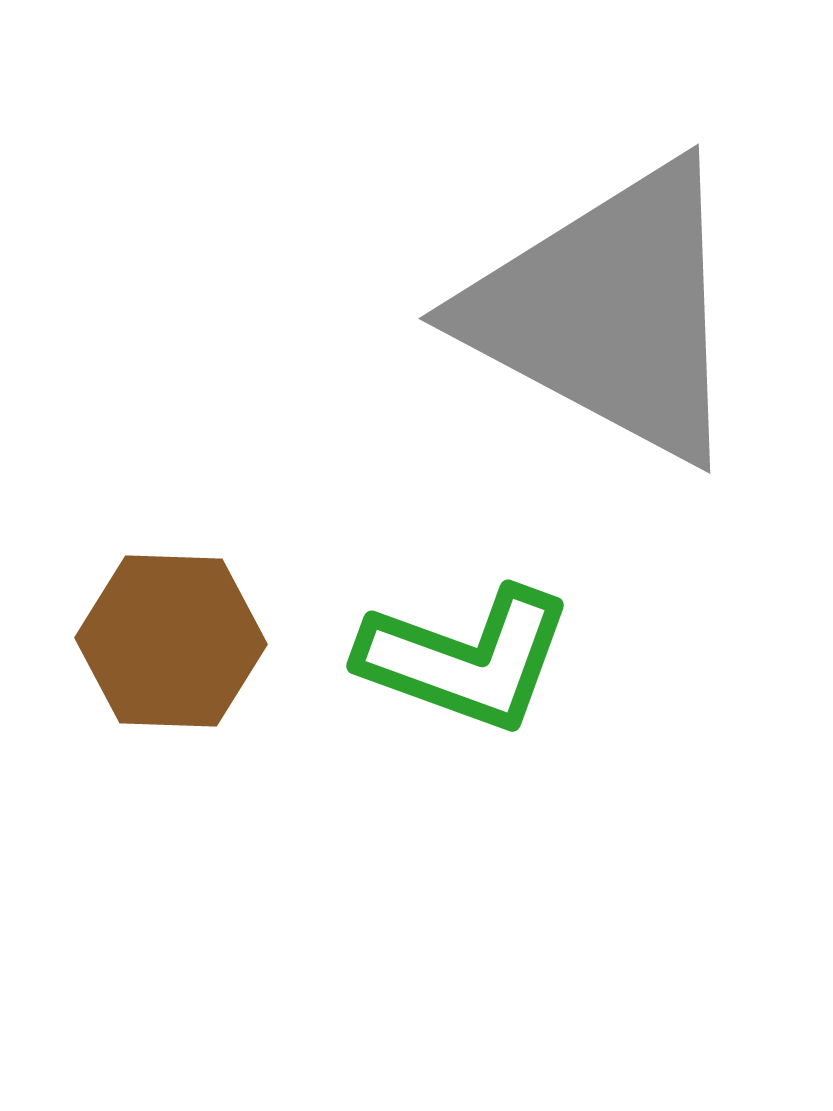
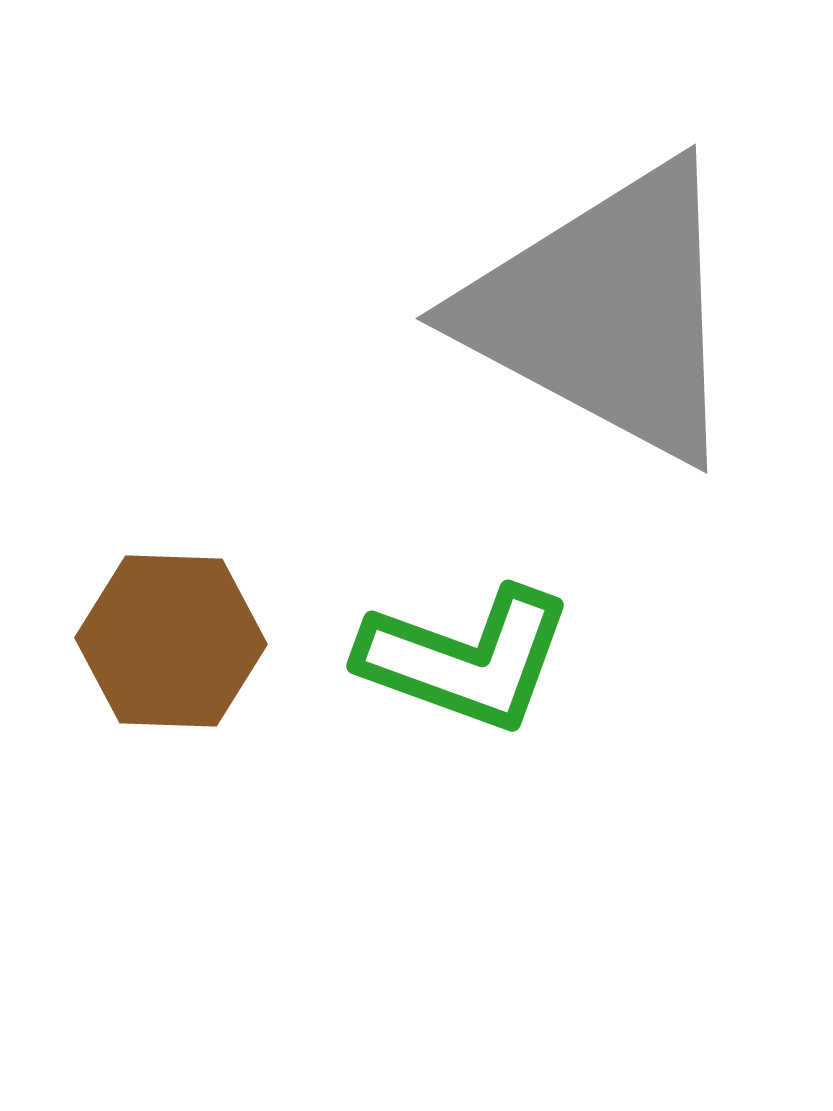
gray triangle: moved 3 px left
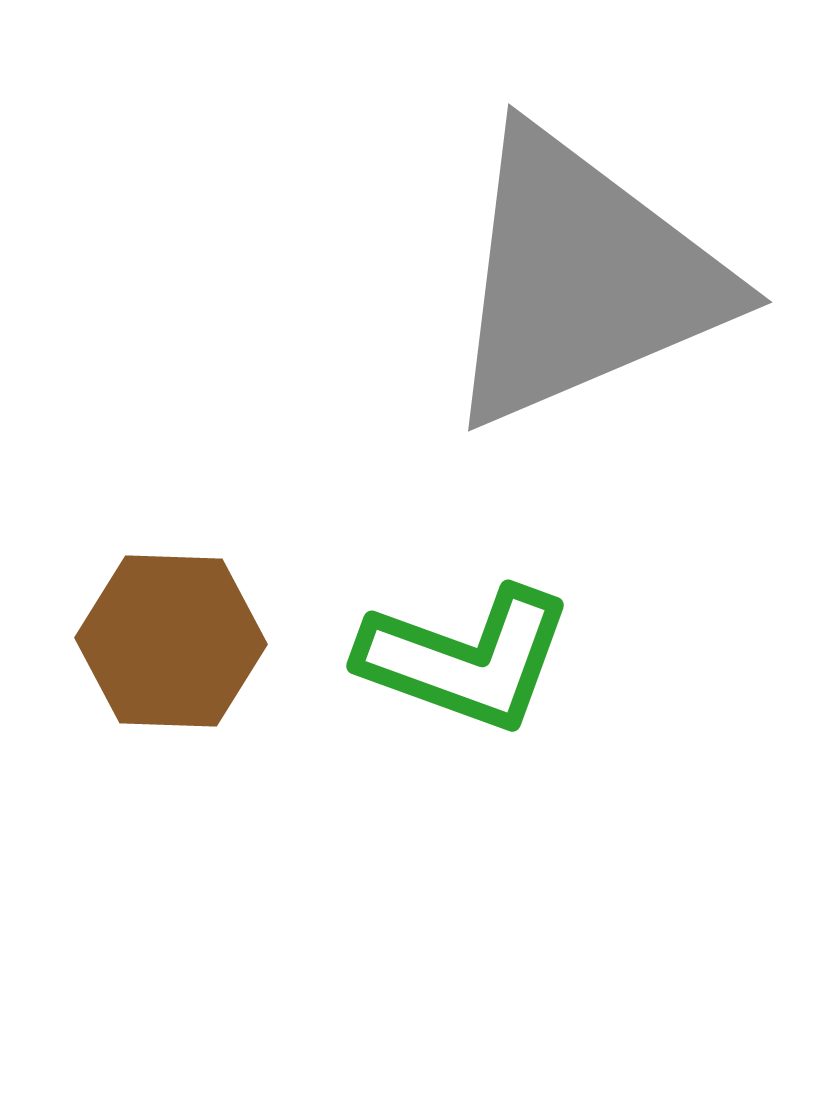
gray triangle: moved 23 px left, 33 px up; rotated 51 degrees counterclockwise
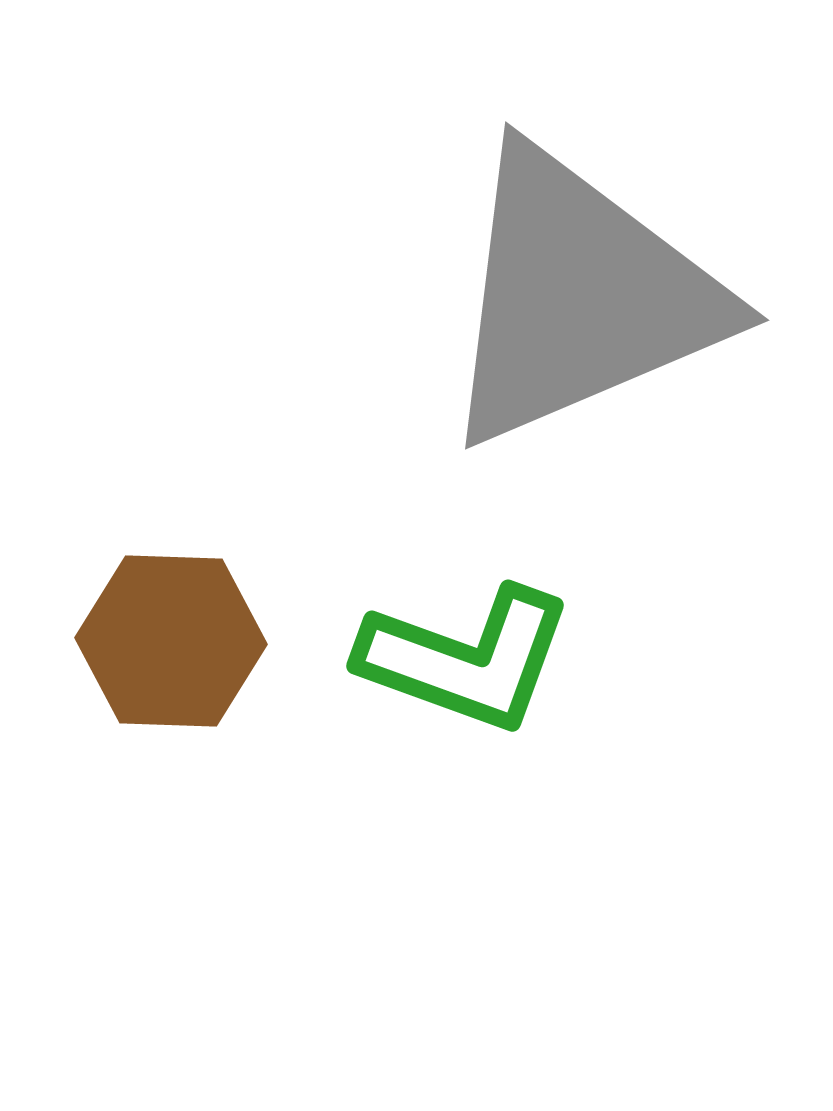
gray triangle: moved 3 px left, 18 px down
